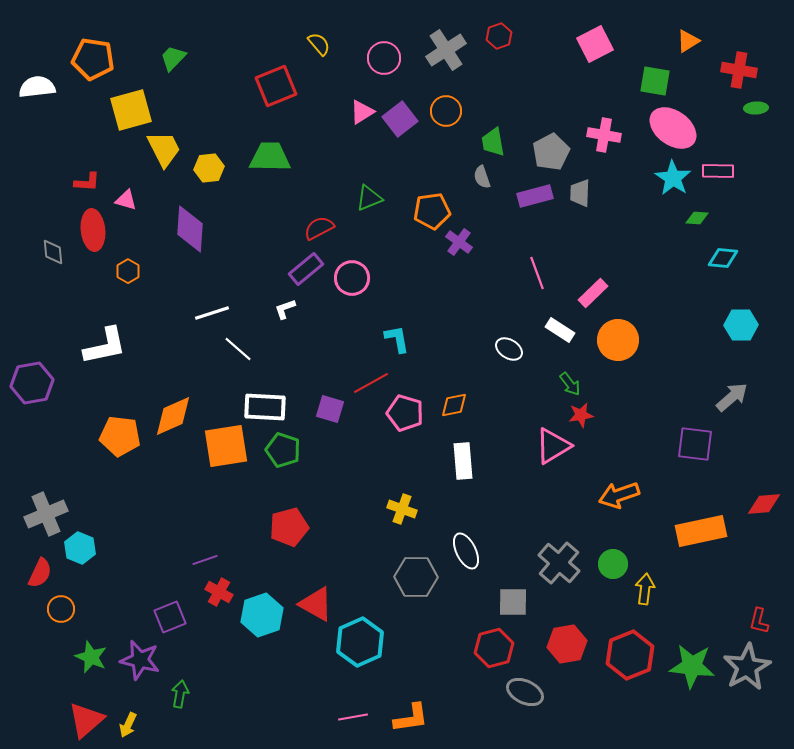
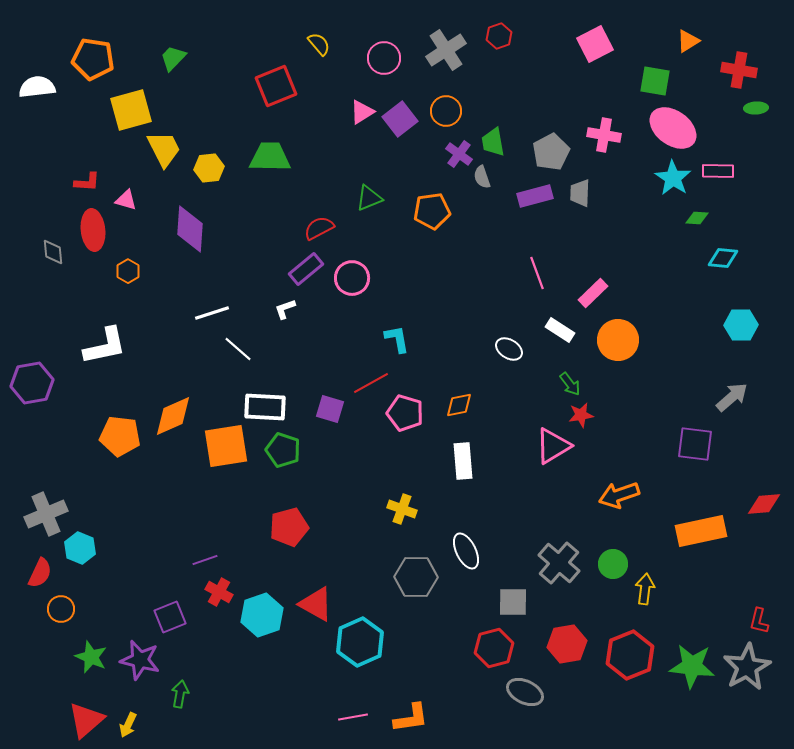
purple cross at (459, 242): moved 88 px up
orange diamond at (454, 405): moved 5 px right
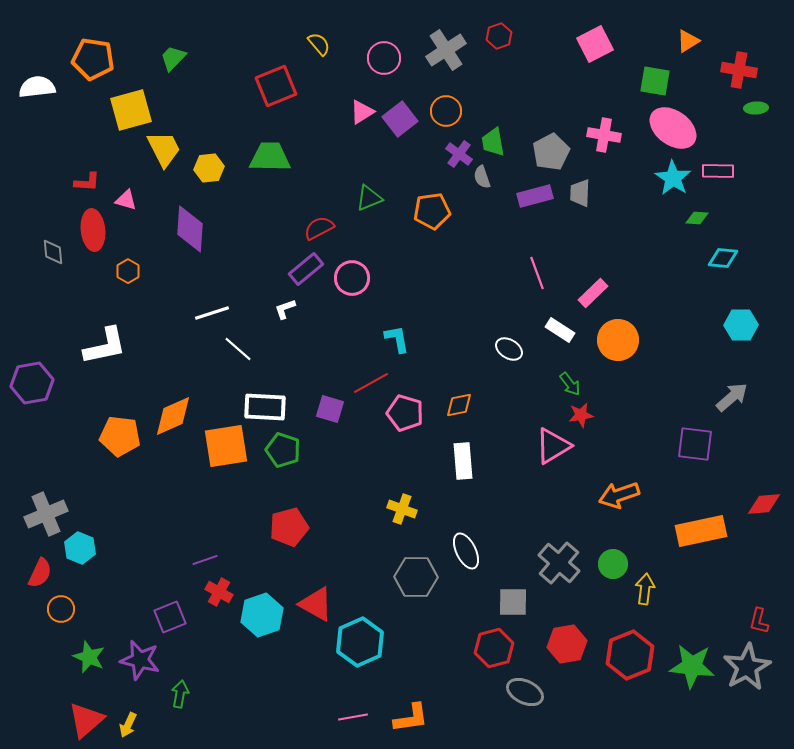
green star at (91, 657): moved 2 px left
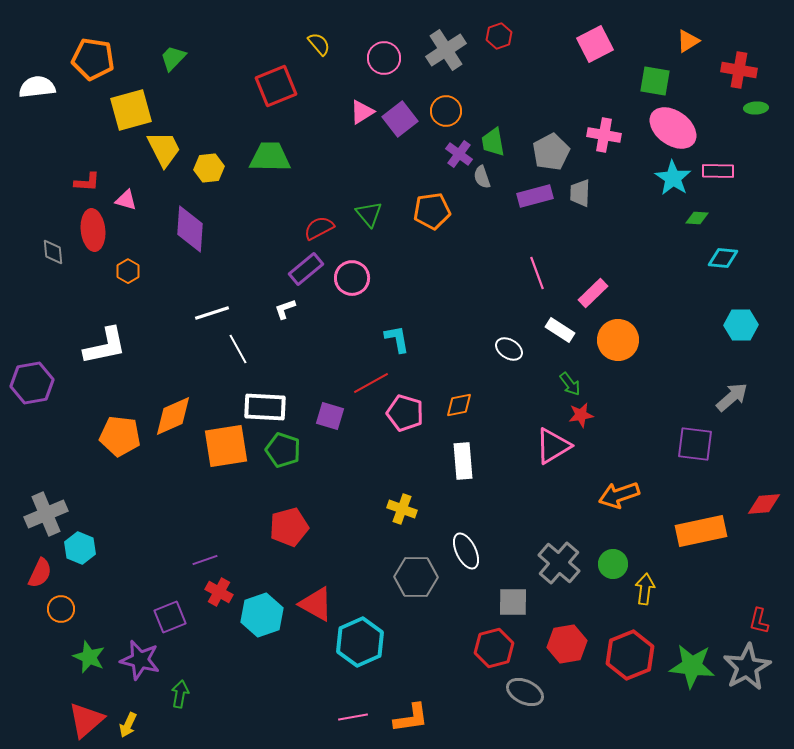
green triangle at (369, 198): moved 16 px down; rotated 48 degrees counterclockwise
white line at (238, 349): rotated 20 degrees clockwise
purple square at (330, 409): moved 7 px down
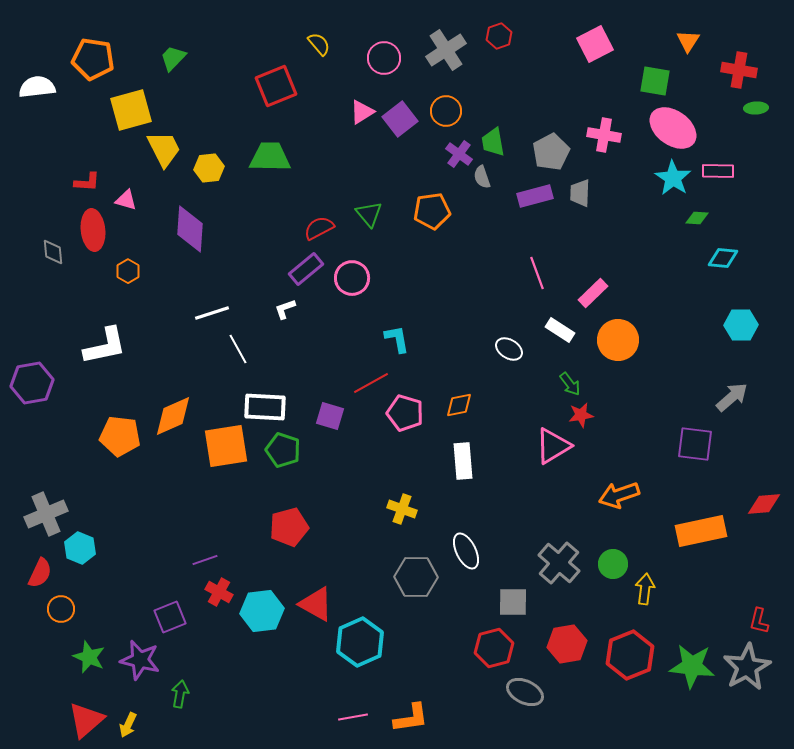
orange triangle at (688, 41): rotated 25 degrees counterclockwise
cyan hexagon at (262, 615): moved 4 px up; rotated 12 degrees clockwise
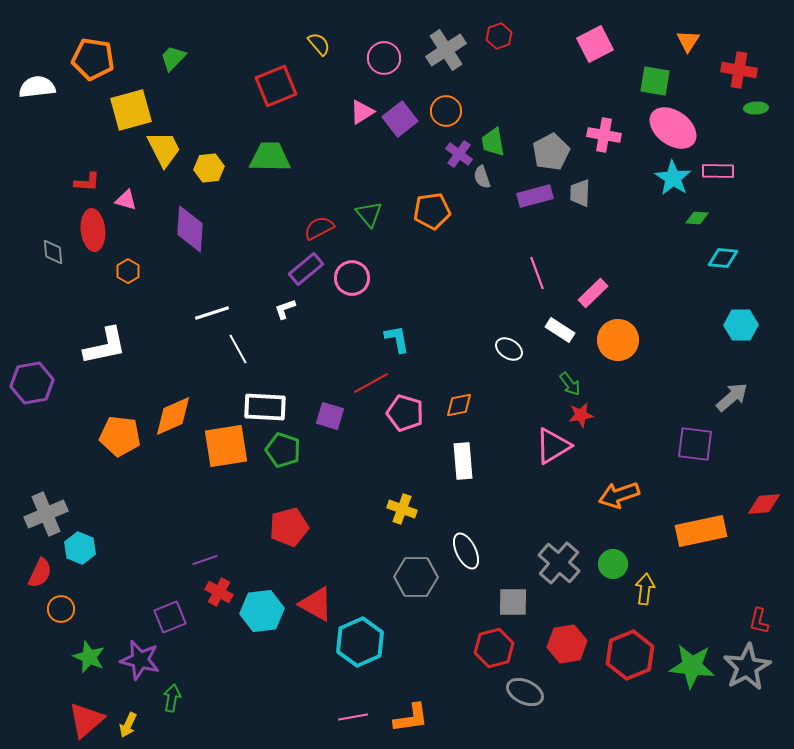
green arrow at (180, 694): moved 8 px left, 4 px down
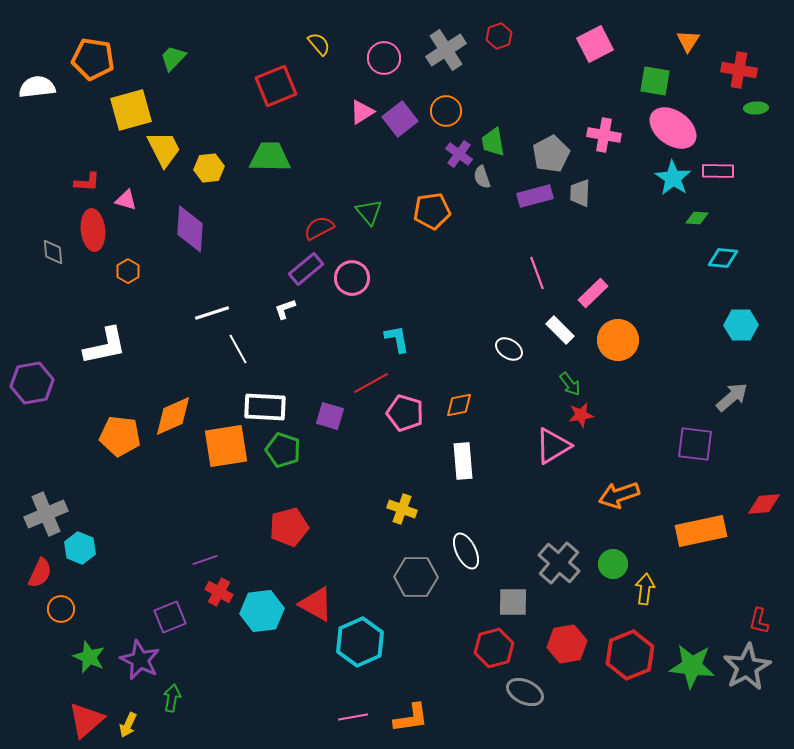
gray pentagon at (551, 152): moved 2 px down
green triangle at (369, 214): moved 2 px up
white rectangle at (560, 330): rotated 12 degrees clockwise
purple star at (140, 660): rotated 12 degrees clockwise
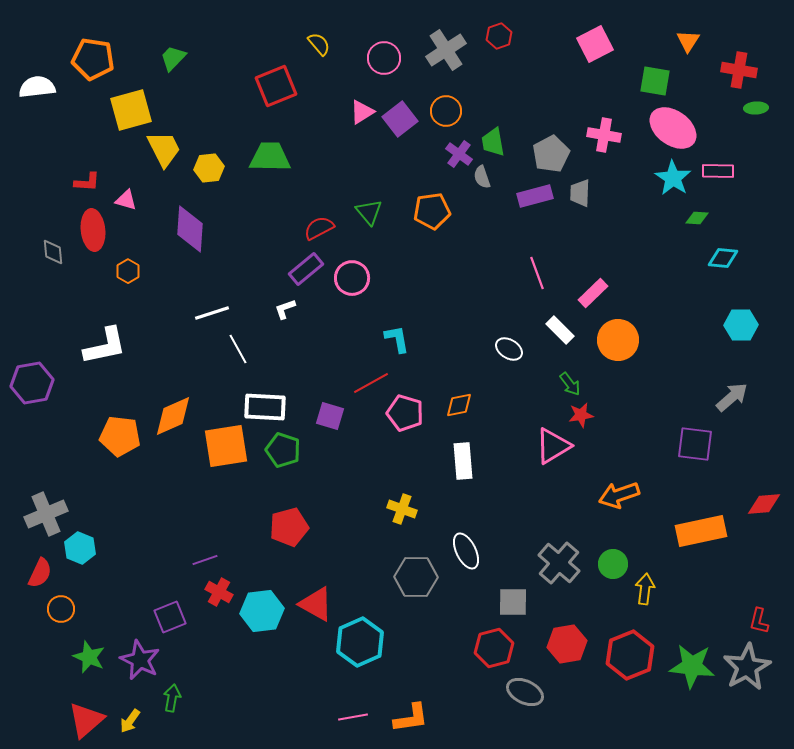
yellow arrow at (128, 725): moved 2 px right, 4 px up; rotated 10 degrees clockwise
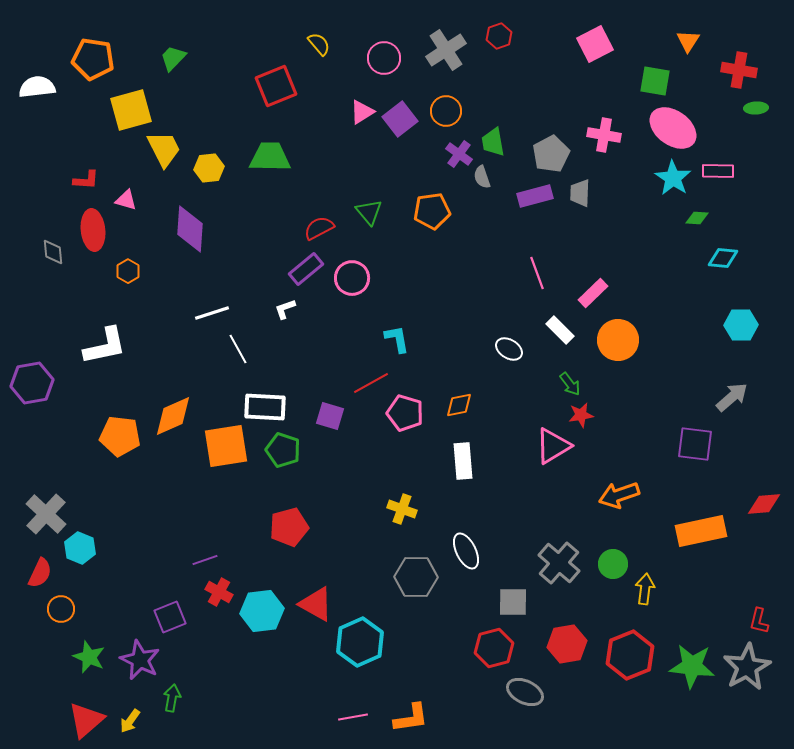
red L-shape at (87, 182): moved 1 px left, 2 px up
gray cross at (46, 514): rotated 24 degrees counterclockwise
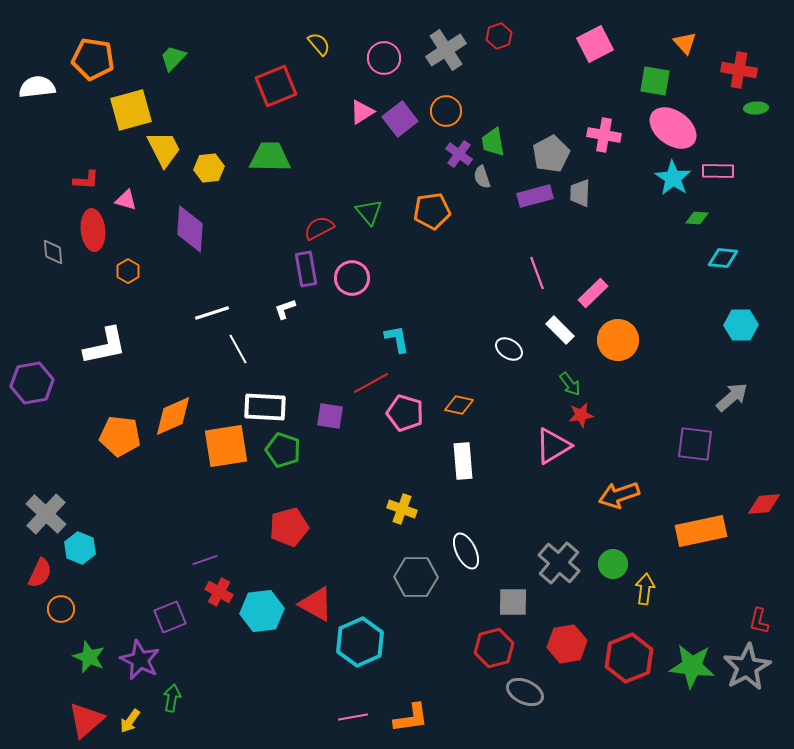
orange triangle at (688, 41): moved 3 px left, 2 px down; rotated 15 degrees counterclockwise
purple rectangle at (306, 269): rotated 60 degrees counterclockwise
orange diamond at (459, 405): rotated 24 degrees clockwise
purple square at (330, 416): rotated 8 degrees counterclockwise
red hexagon at (630, 655): moved 1 px left, 3 px down
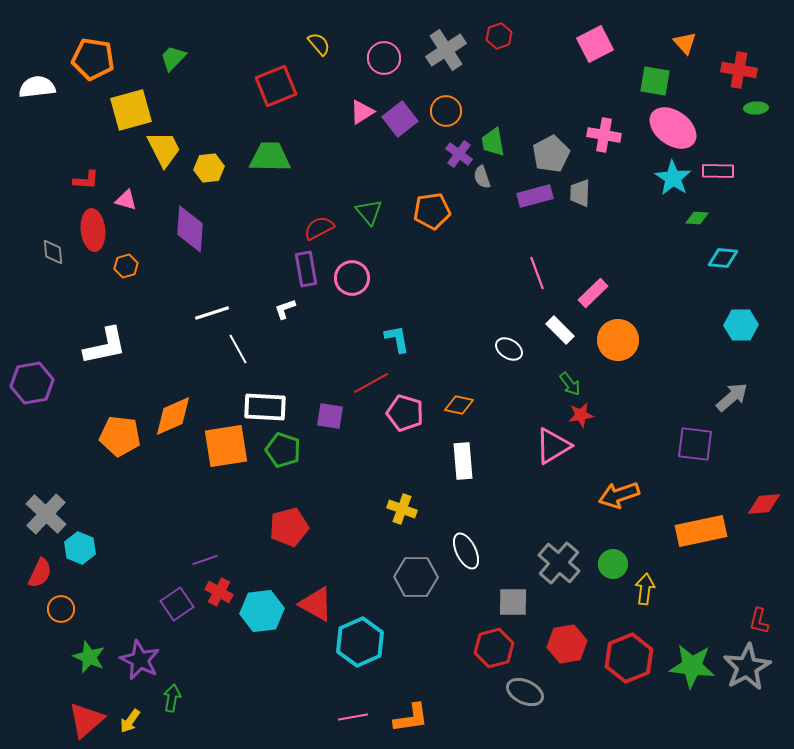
orange hexagon at (128, 271): moved 2 px left, 5 px up; rotated 15 degrees clockwise
purple square at (170, 617): moved 7 px right, 13 px up; rotated 12 degrees counterclockwise
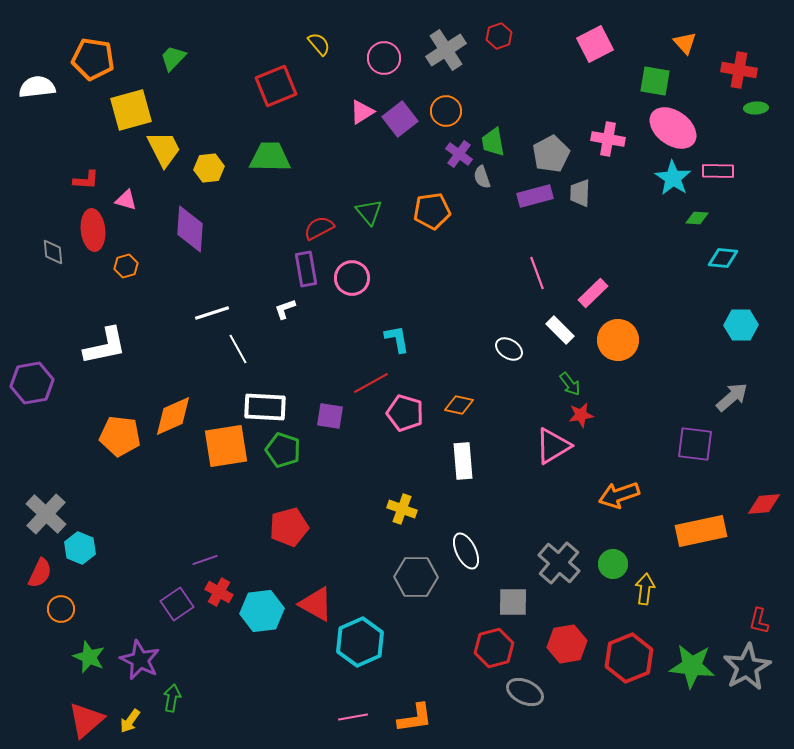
pink cross at (604, 135): moved 4 px right, 4 px down
orange L-shape at (411, 718): moved 4 px right
